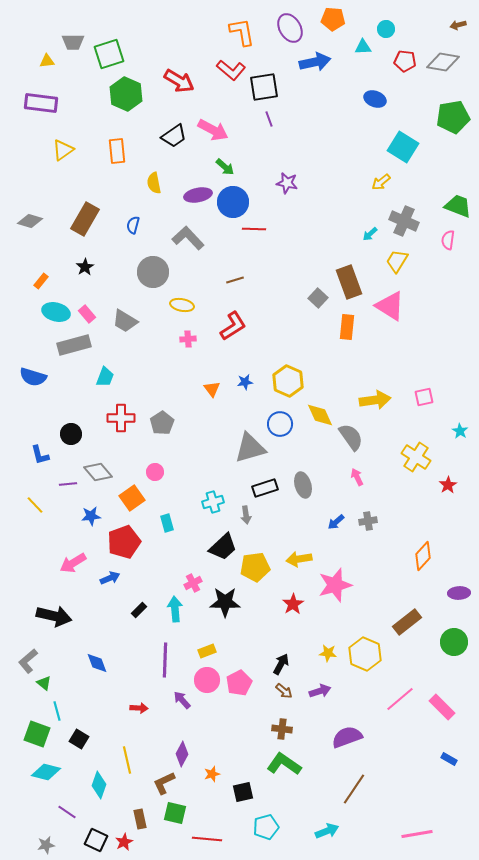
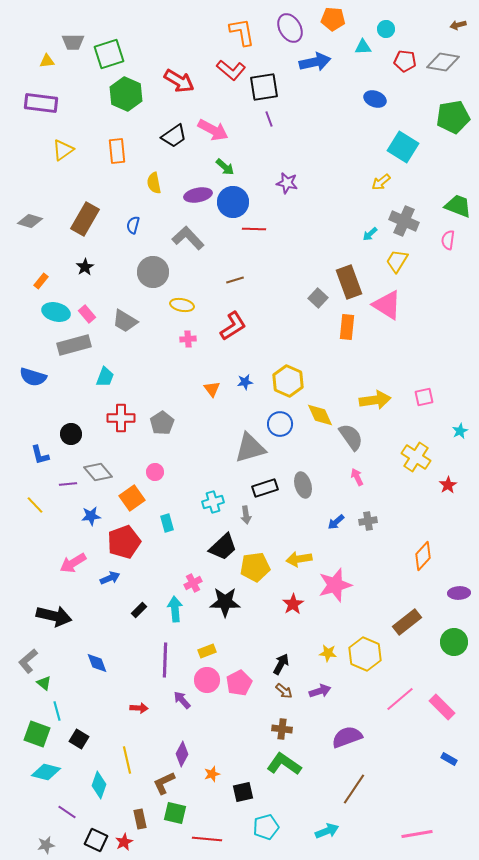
pink triangle at (390, 306): moved 3 px left, 1 px up
cyan star at (460, 431): rotated 14 degrees clockwise
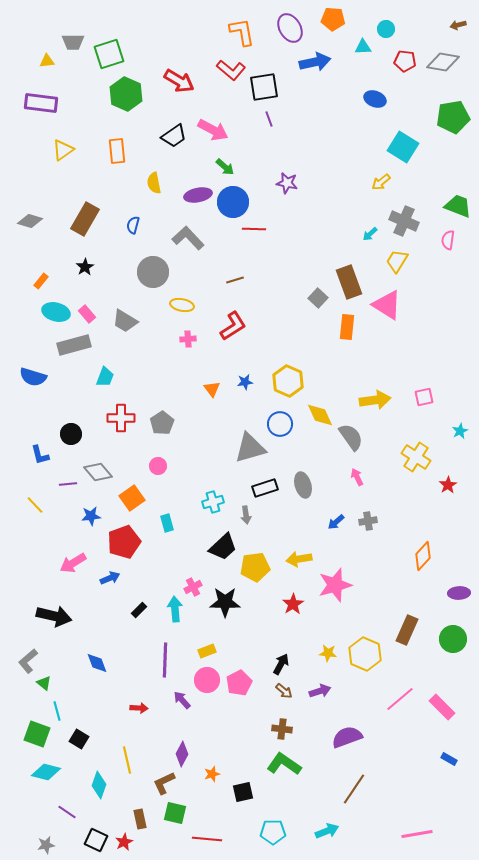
pink circle at (155, 472): moved 3 px right, 6 px up
pink cross at (193, 583): moved 4 px down
brown rectangle at (407, 622): moved 8 px down; rotated 28 degrees counterclockwise
green circle at (454, 642): moved 1 px left, 3 px up
cyan pentagon at (266, 827): moved 7 px right, 5 px down; rotated 15 degrees clockwise
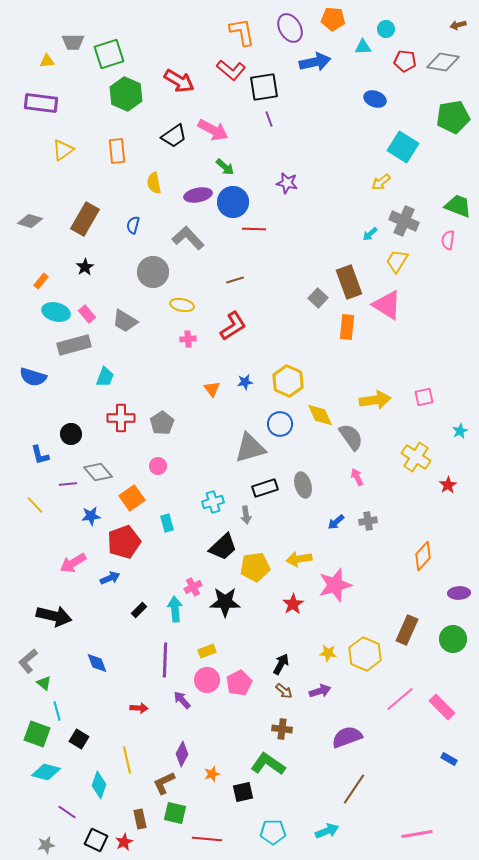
green L-shape at (284, 764): moved 16 px left
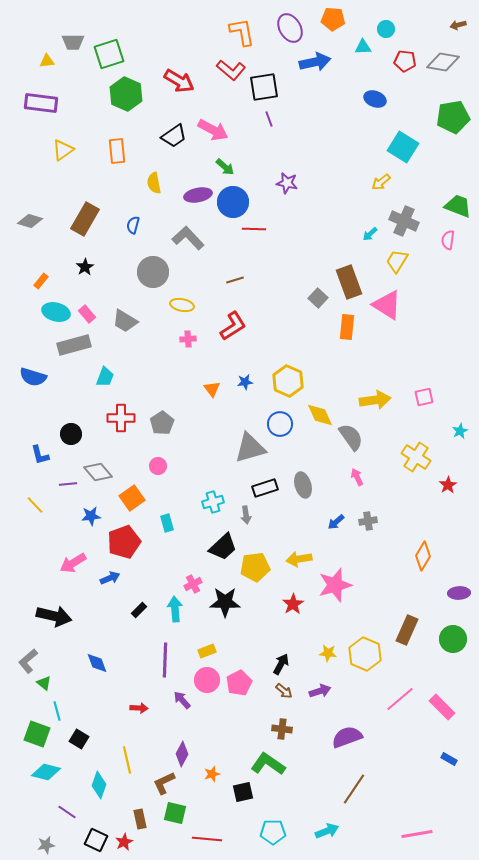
orange diamond at (423, 556): rotated 12 degrees counterclockwise
pink cross at (193, 587): moved 3 px up
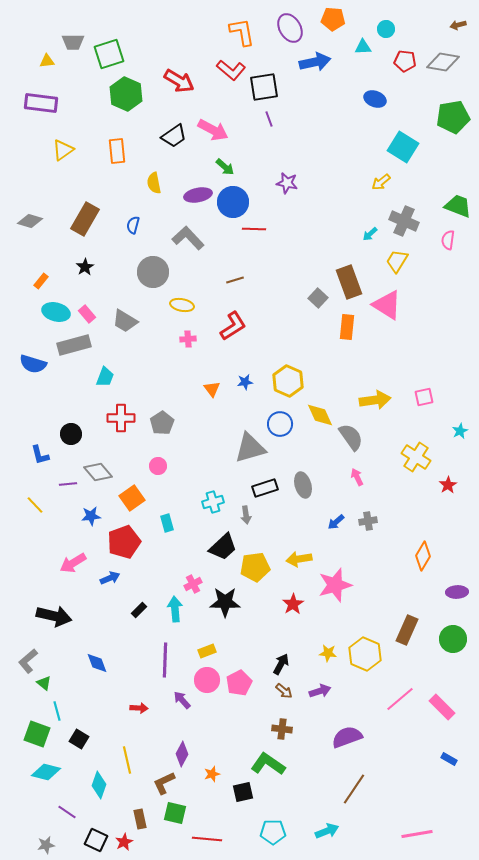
blue semicircle at (33, 377): moved 13 px up
purple ellipse at (459, 593): moved 2 px left, 1 px up
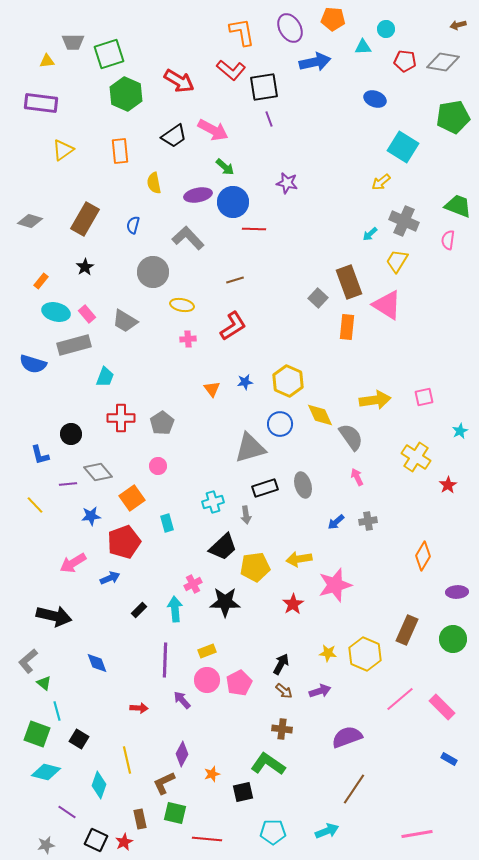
orange rectangle at (117, 151): moved 3 px right
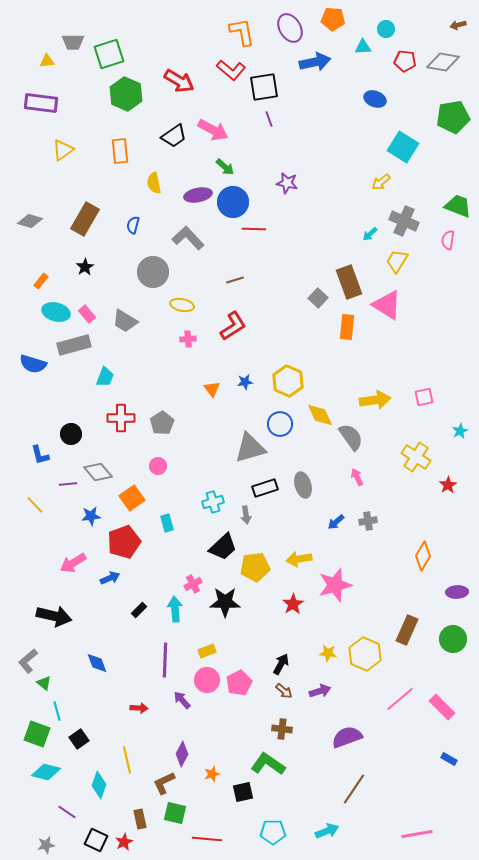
black square at (79, 739): rotated 24 degrees clockwise
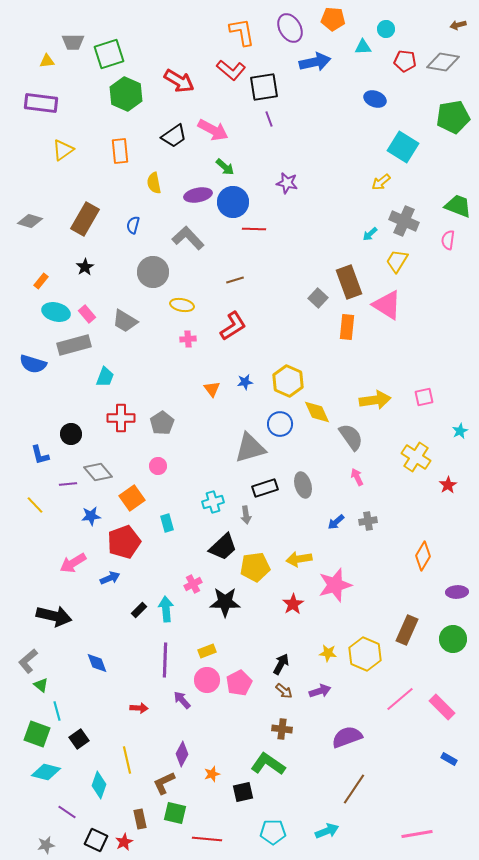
yellow diamond at (320, 415): moved 3 px left, 3 px up
cyan arrow at (175, 609): moved 9 px left
green triangle at (44, 683): moved 3 px left, 2 px down
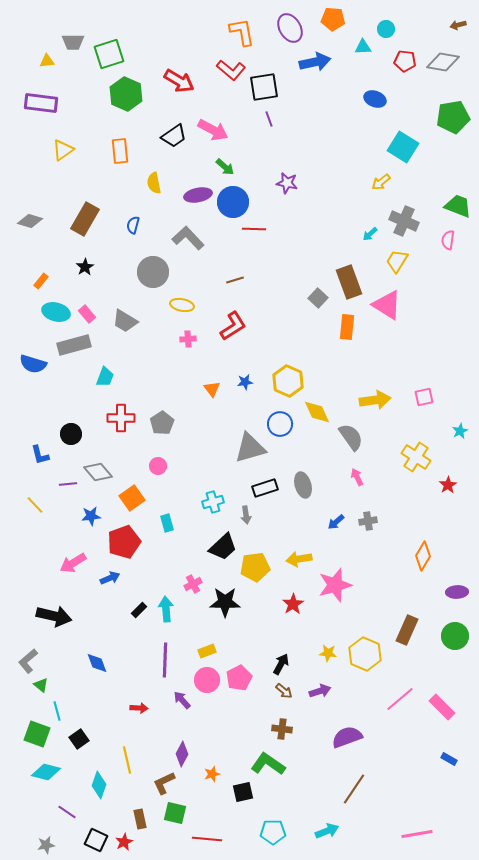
green circle at (453, 639): moved 2 px right, 3 px up
pink pentagon at (239, 683): moved 5 px up
